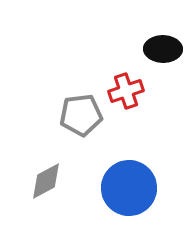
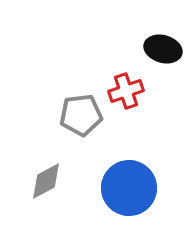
black ellipse: rotated 15 degrees clockwise
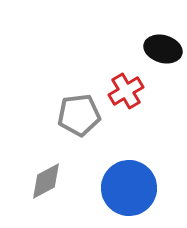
red cross: rotated 12 degrees counterclockwise
gray pentagon: moved 2 px left
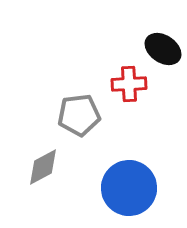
black ellipse: rotated 18 degrees clockwise
red cross: moved 3 px right, 7 px up; rotated 28 degrees clockwise
gray diamond: moved 3 px left, 14 px up
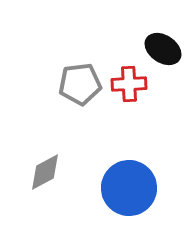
gray pentagon: moved 1 px right, 31 px up
gray diamond: moved 2 px right, 5 px down
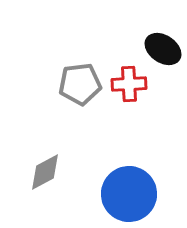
blue circle: moved 6 px down
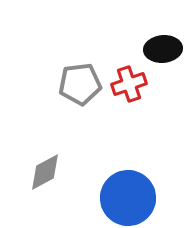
black ellipse: rotated 39 degrees counterclockwise
red cross: rotated 16 degrees counterclockwise
blue circle: moved 1 px left, 4 px down
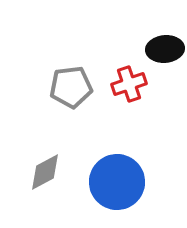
black ellipse: moved 2 px right
gray pentagon: moved 9 px left, 3 px down
blue circle: moved 11 px left, 16 px up
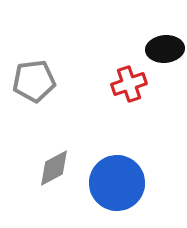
gray pentagon: moved 37 px left, 6 px up
gray diamond: moved 9 px right, 4 px up
blue circle: moved 1 px down
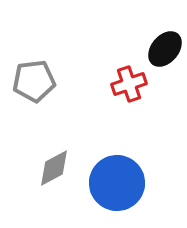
black ellipse: rotated 45 degrees counterclockwise
